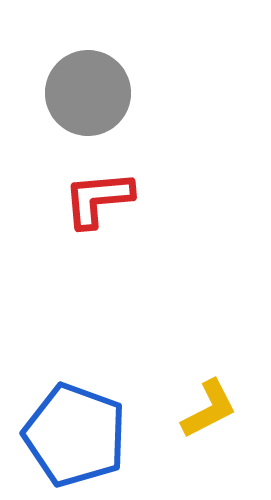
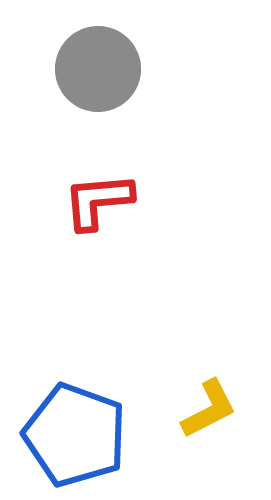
gray circle: moved 10 px right, 24 px up
red L-shape: moved 2 px down
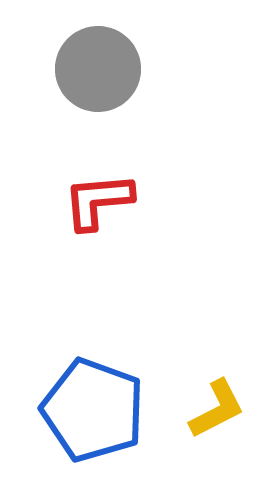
yellow L-shape: moved 8 px right
blue pentagon: moved 18 px right, 25 px up
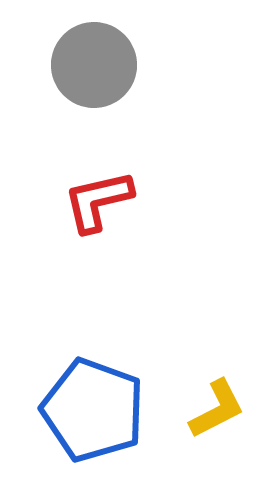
gray circle: moved 4 px left, 4 px up
red L-shape: rotated 8 degrees counterclockwise
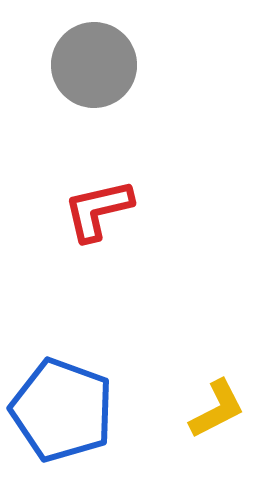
red L-shape: moved 9 px down
blue pentagon: moved 31 px left
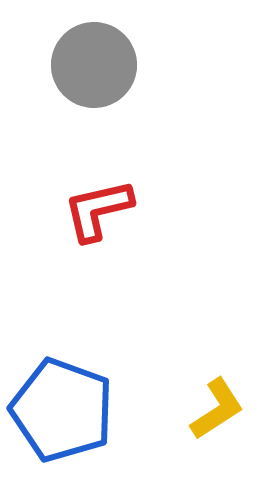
yellow L-shape: rotated 6 degrees counterclockwise
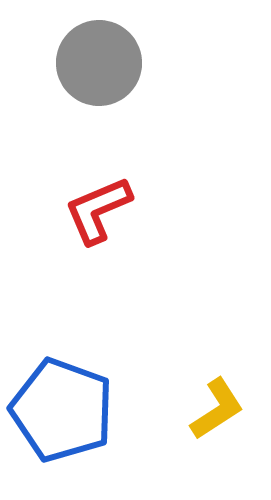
gray circle: moved 5 px right, 2 px up
red L-shape: rotated 10 degrees counterclockwise
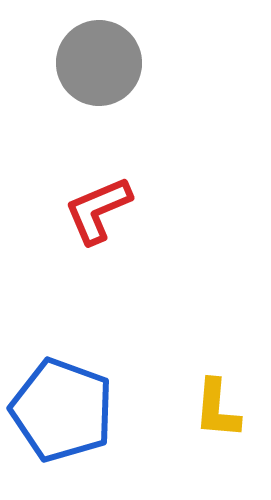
yellow L-shape: rotated 128 degrees clockwise
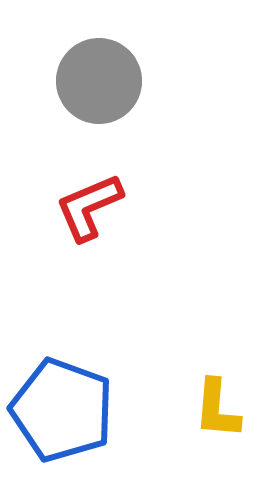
gray circle: moved 18 px down
red L-shape: moved 9 px left, 3 px up
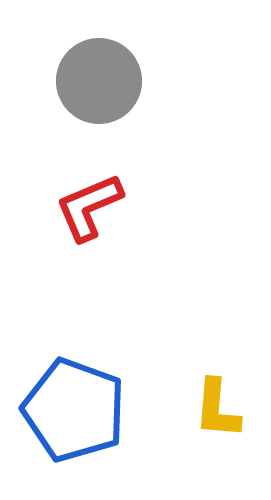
blue pentagon: moved 12 px right
